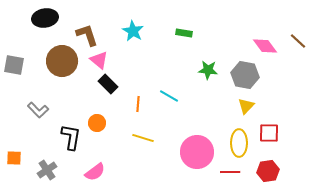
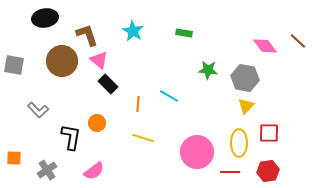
gray hexagon: moved 3 px down
pink semicircle: moved 1 px left, 1 px up
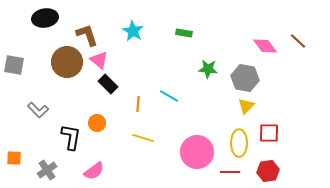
brown circle: moved 5 px right, 1 px down
green star: moved 1 px up
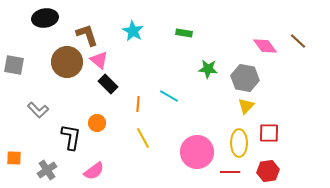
yellow line: rotated 45 degrees clockwise
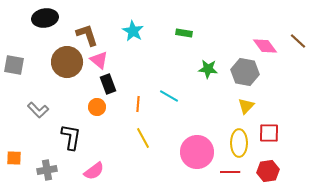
gray hexagon: moved 6 px up
black rectangle: rotated 24 degrees clockwise
orange circle: moved 16 px up
gray cross: rotated 24 degrees clockwise
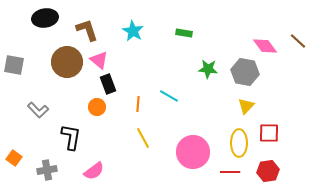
brown L-shape: moved 5 px up
pink circle: moved 4 px left
orange square: rotated 35 degrees clockwise
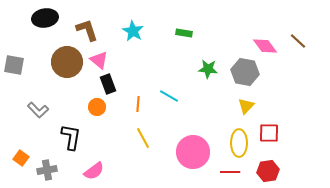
orange square: moved 7 px right
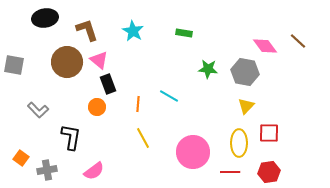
red hexagon: moved 1 px right, 1 px down
